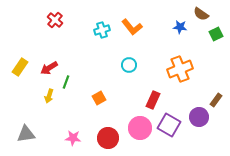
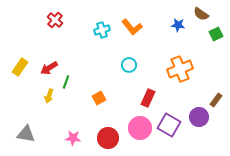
blue star: moved 2 px left, 2 px up
red rectangle: moved 5 px left, 2 px up
gray triangle: rotated 18 degrees clockwise
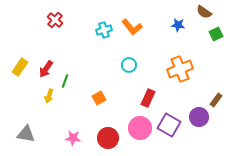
brown semicircle: moved 3 px right, 2 px up
cyan cross: moved 2 px right
red arrow: moved 3 px left, 1 px down; rotated 24 degrees counterclockwise
green line: moved 1 px left, 1 px up
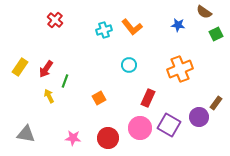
yellow arrow: rotated 136 degrees clockwise
brown rectangle: moved 3 px down
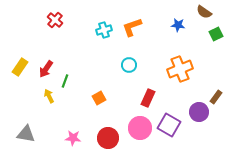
orange L-shape: rotated 110 degrees clockwise
brown rectangle: moved 6 px up
purple circle: moved 5 px up
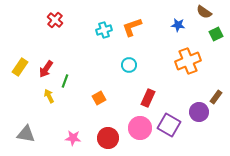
orange cross: moved 8 px right, 8 px up
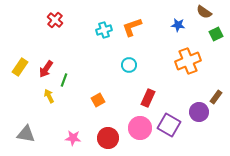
green line: moved 1 px left, 1 px up
orange square: moved 1 px left, 2 px down
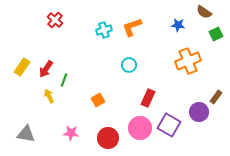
yellow rectangle: moved 2 px right
pink star: moved 2 px left, 5 px up
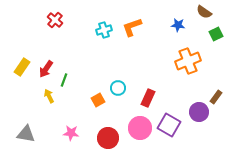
cyan circle: moved 11 px left, 23 px down
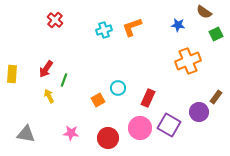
yellow rectangle: moved 10 px left, 7 px down; rotated 30 degrees counterclockwise
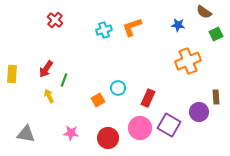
brown rectangle: rotated 40 degrees counterclockwise
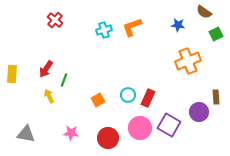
cyan circle: moved 10 px right, 7 px down
